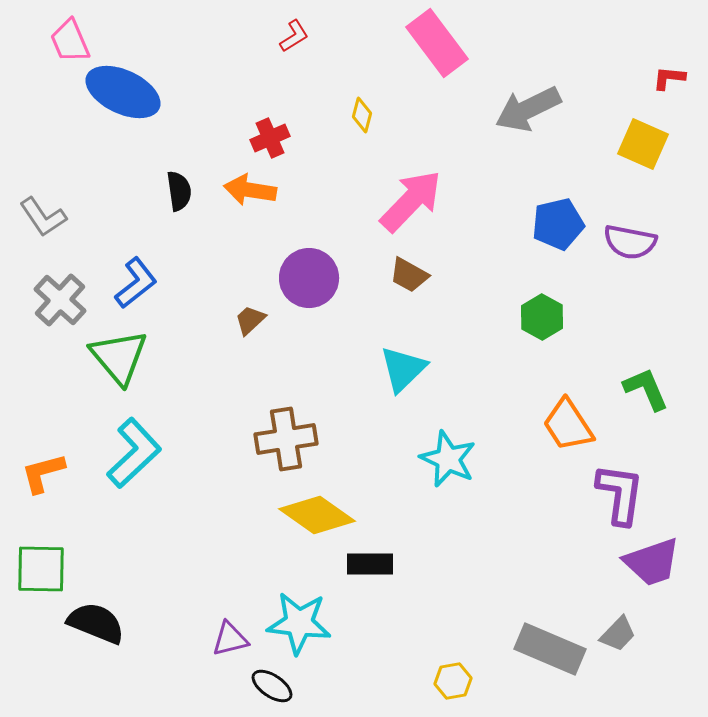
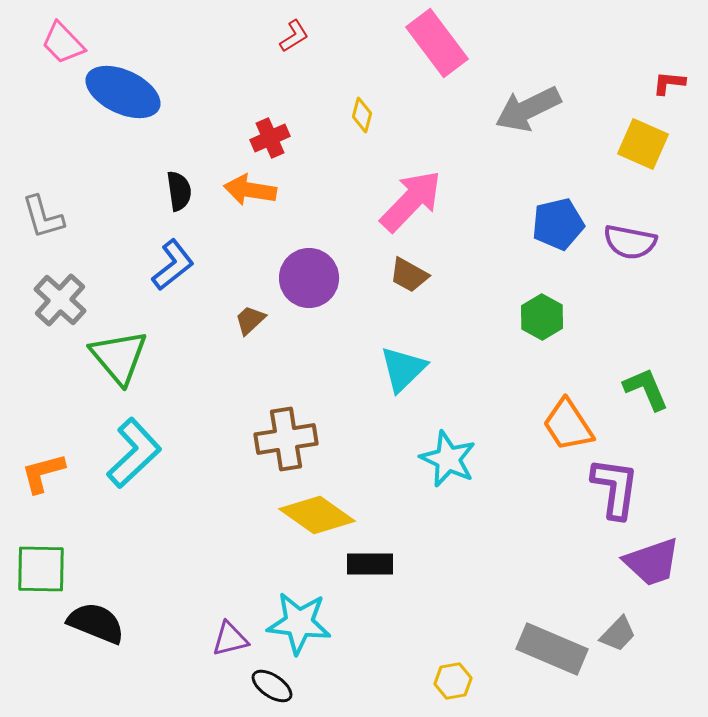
pink trapezoid at (70, 41): moved 7 px left, 2 px down; rotated 21 degrees counterclockwise
red L-shape at (669, 78): moved 5 px down
gray L-shape at (43, 217): rotated 18 degrees clockwise
blue L-shape at (136, 283): moved 37 px right, 18 px up
purple L-shape at (620, 494): moved 5 px left, 6 px up
gray rectangle at (550, 649): moved 2 px right
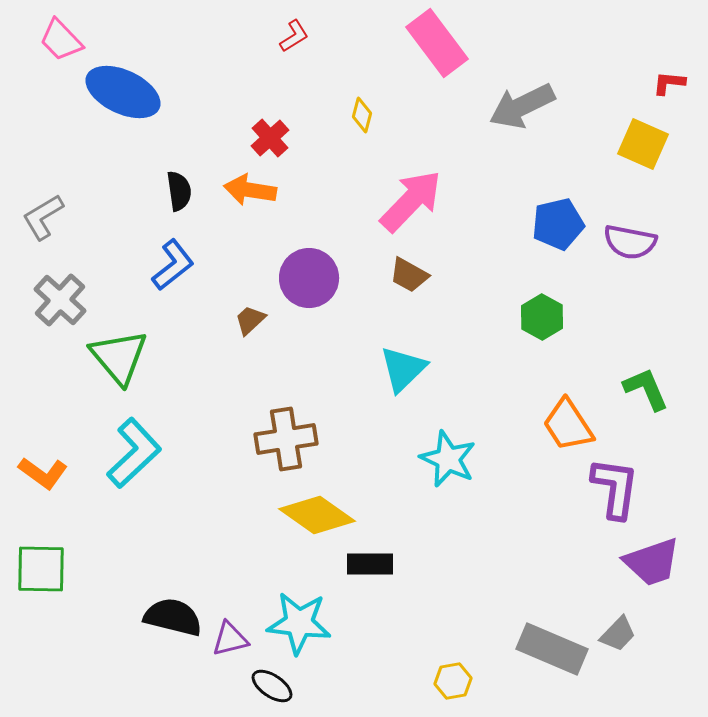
pink trapezoid at (63, 43): moved 2 px left, 3 px up
gray arrow at (528, 109): moved 6 px left, 3 px up
red cross at (270, 138): rotated 18 degrees counterclockwise
gray L-shape at (43, 217): rotated 75 degrees clockwise
orange L-shape at (43, 473): rotated 129 degrees counterclockwise
black semicircle at (96, 623): moved 77 px right, 6 px up; rotated 8 degrees counterclockwise
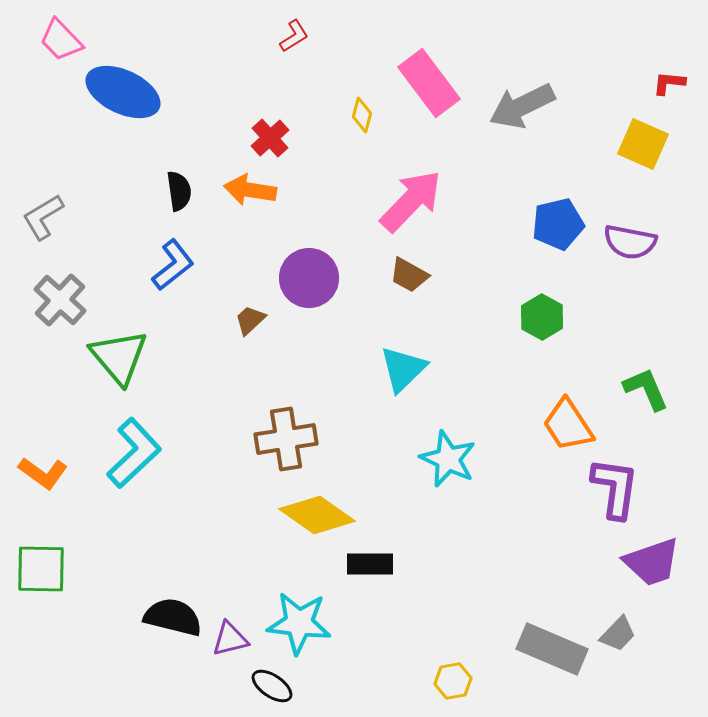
pink rectangle at (437, 43): moved 8 px left, 40 px down
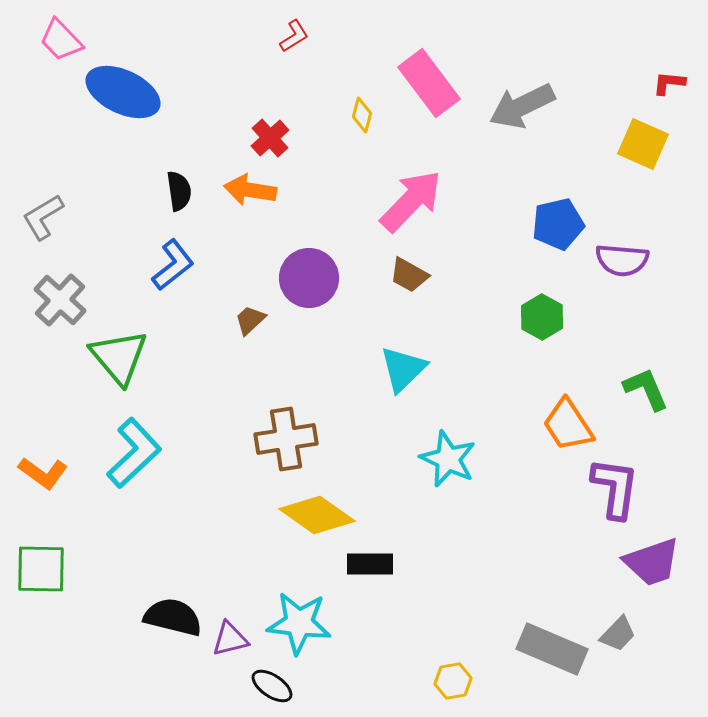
purple semicircle at (630, 242): moved 8 px left, 18 px down; rotated 6 degrees counterclockwise
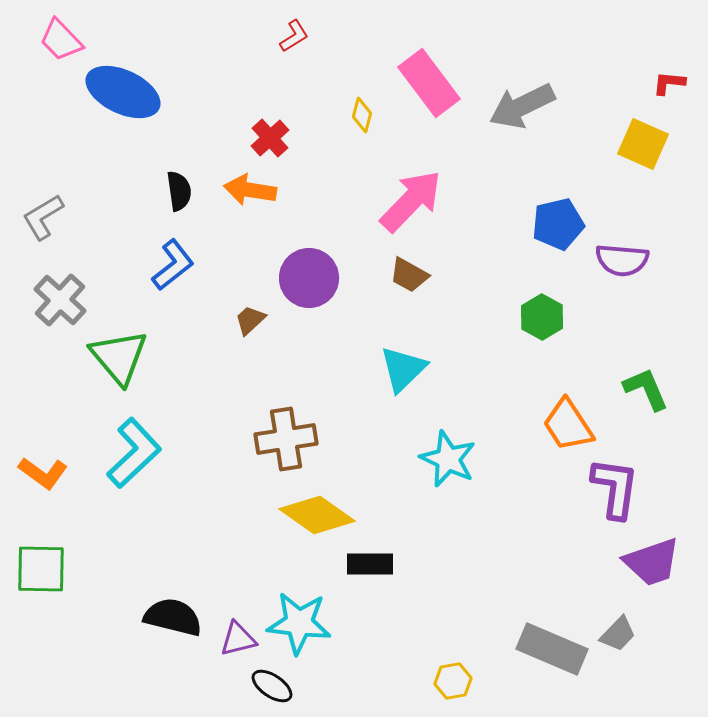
purple triangle at (230, 639): moved 8 px right
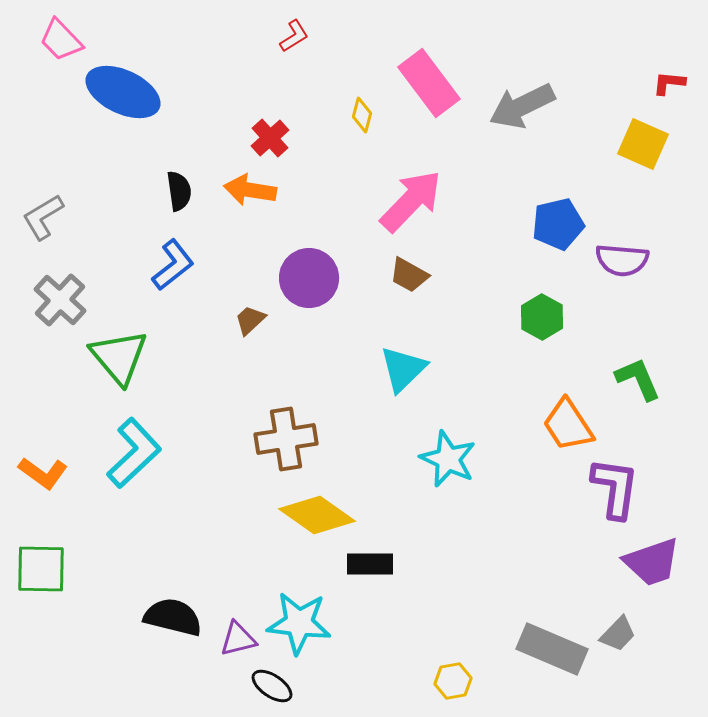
green L-shape at (646, 389): moved 8 px left, 10 px up
